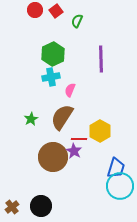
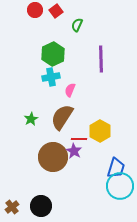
green semicircle: moved 4 px down
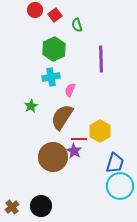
red square: moved 1 px left, 4 px down
green semicircle: rotated 40 degrees counterclockwise
green hexagon: moved 1 px right, 5 px up
green star: moved 13 px up
blue trapezoid: moved 1 px left, 5 px up
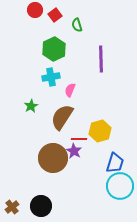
yellow hexagon: rotated 15 degrees clockwise
brown circle: moved 1 px down
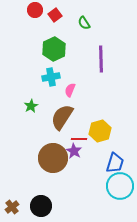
green semicircle: moved 7 px right, 2 px up; rotated 16 degrees counterclockwise
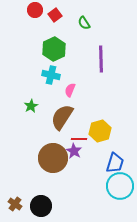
cyan cross: moved 2 px up; rotated 24 degrees clockwise
brown cross: moved 3 px right, 3 px up; rotated 16 degrees counterclockwise
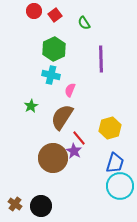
red circle: moved 1 px left, 1 px down
yellow hexagon: moved 10 px right, 3 px up
red line: moved 1 px up; rotated 49 degrees clockwise
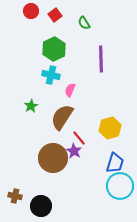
red circle: moved 3 px left
brown cross: moved 8 px up; rotated 24 degrees counterclockwise
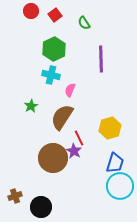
red line: rotated 14 degrees clockwise
brown cross: rotated 32 degrees counterclockwise
black circle: moved 1 px down
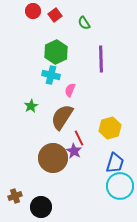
red circle: moved 2 px right
green hexagon: moved 2 px right, 3 px down
